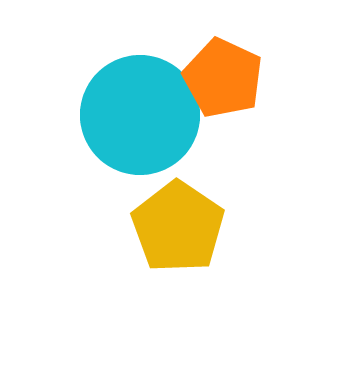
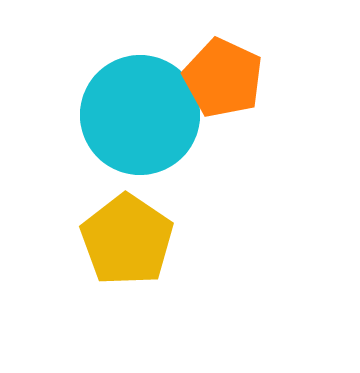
yellow pentagon: moved 51 px left, 13 px down
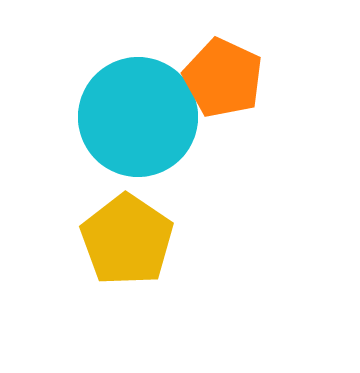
cyan circle: moved 2 px left, 2 px down
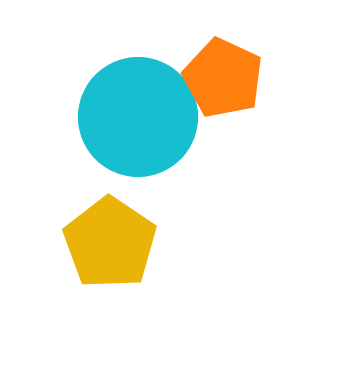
yellow pentagon: moved 17 px left, 3 px down
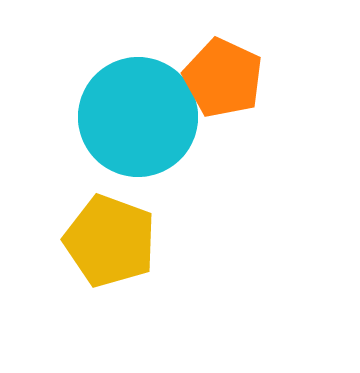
yellow pentagon: moved 2 px up; rotated 14 degrees counterclockwise
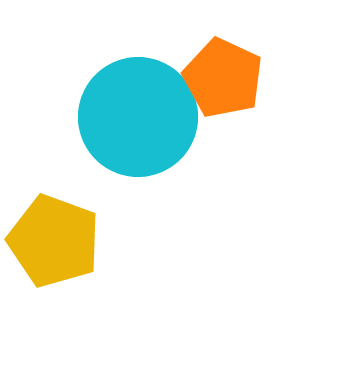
yellow pentagon: moved 56 px left
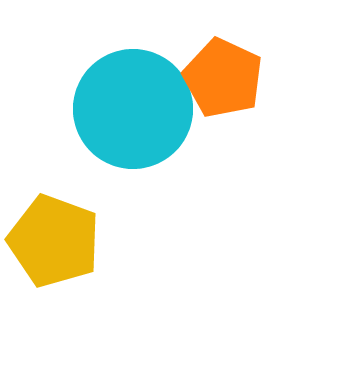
cyan circle: moved 5 px left, 8 px up
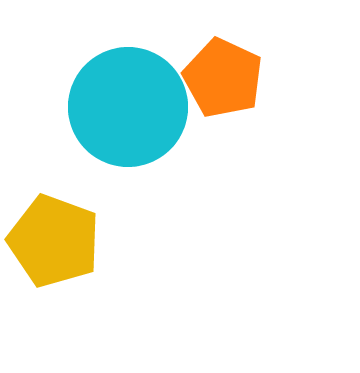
cyan circle: moved 5 px left, 2 px up
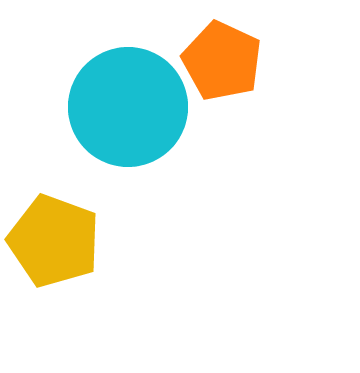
orange pentagon: moved 1 px left, 17 px up
